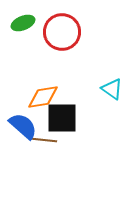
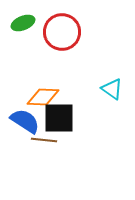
orange diamond: rotated 12 degrees clockwise
black square: moved 3 px left
blue semicircle: moved 2 px right, 5 px up; rotated 8 degrees counterclockwise
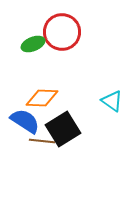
green ellipse: moved 10 px right, 21 px down
cyan triangle: moved 12 px down
orange diamond: moved 1 px left, 1 px down
black square: moved 4 px right, 11 px down; rotated 32 degrees counterclockwise
brown line: moved 2 px left, 1 px down
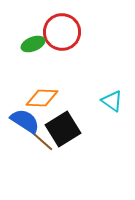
brown line: rotated 35 degrees clockwise
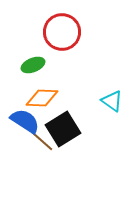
green ellipse: moved 21 px down
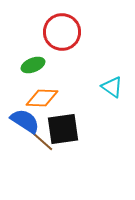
cyan triangle: moved 14 px up
black square: rotated 24 degrees clockwise
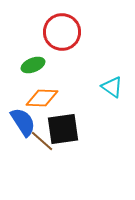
blue semicircle: moved 2 px left, 1 px down; rotated 24 degrees clockwise
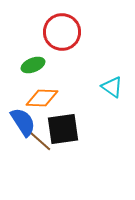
brown line: moved 2 px left
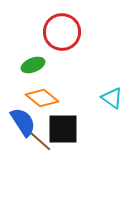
cyan triangle: moved 11 px down
orange diamond: rotated 36 degrees clockwise
black square: rotated 8 degrees clockwise
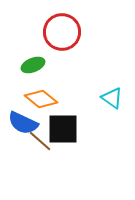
orange diamond: moved 1 px left, 1 px down
blue semicircle: moved 1 px down; rotated 148 degrees clockwise
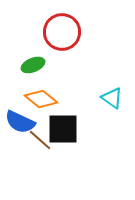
blue semicircle: moved 3 px left, 1 px up
brown line: moved 1 px up
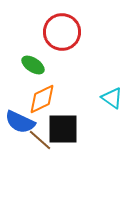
green ellipse: rotated 55 degrees clockwise
orange diamond: moved 1 px right; rotated 64 degrees counterclockwise
